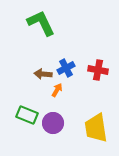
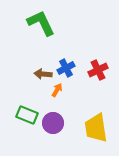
red cross: rotated 36 degrees counterclockwise
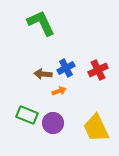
orange arrow: moved 2 px right, 1 px down; rotated 40 degrees clockwise
yellow trapezoid: rotated 16 degrees counterclockwise
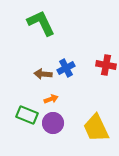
red cross: moved 8 px right, 5 px up; rotated 36 degrees clockwise
orange arrow: moved 8 px left, 8 px down
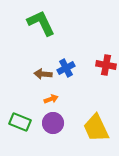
green rectangle: moved 7 px left, 7 px down
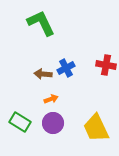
green rectangle: rotated 10 degrees clockwise
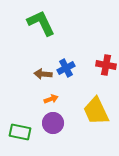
green rectangle: moved 10 px down; rotated 20 degrees counterclockwise
yellow trapezoid: moved 17 px up
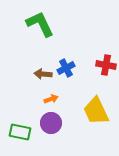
green L-shape: moved 1 px left, 1 px down
purple circle: moved 2 px left
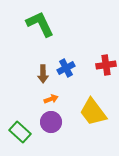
red cross: rotated 18 degrees counterclockwise
brown arrow: rotated 96 degrees counterclockwise
yellow trapezoid: moved 3 px left, 1 px down; rotated 12 degrees counterclockwise
purple circle: moved 1 px up
green rectangle: rotated 30 degrees clockwise
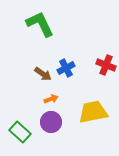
red cross: rotated 30 degrees clockwise
brown arrow: rotated 54 degrees counterclockwise
yellow trapezoid: rotated 116 degrees clockwise
